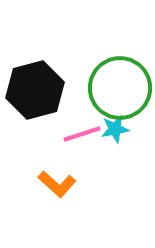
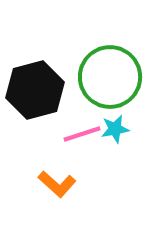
green circle: moved 10 px left, 11 px up
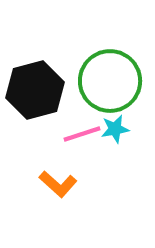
green circle: moved 4 px down
orange L-shape: moved 1 px right
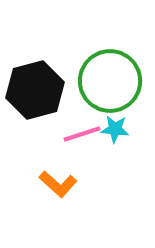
cyan star: rotated 16 degrees clockwise
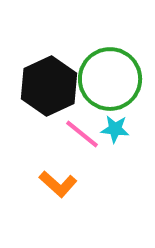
green circle: moved 2 px up
black hexagon: moved 14 px right, 4 px up; rotated 10 degrees counterclockwise
pink line: rotated 57 degrees clockwise
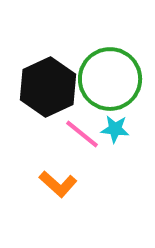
black hexagon: moved 1 px left, 1 px down
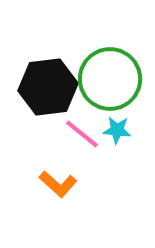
black hexagon: rotated 18 degrees clockwise
cyan star: moved 2 px right, 1 px down
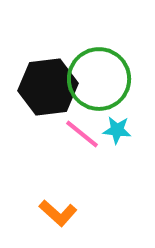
green circle: moved 11 px left
orange L-shape: moved 29 px down
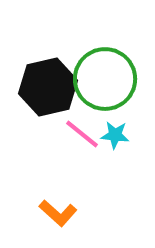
green circle: moved 6 px right
black hexagon: rotated 6 degrees counterclockwise
cyan star: moved 2 px left, 5 px down
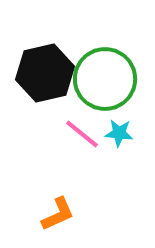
black hexagon: moved 3 px left, 14 px up
cyan star: moved 4 px right, 2 px up
orange L-shape: moved 1 px down; rotated 66 degrees counterclockwise
